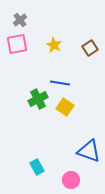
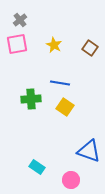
brown square: rotated 21 degrees counterclockwise
green cross: moved 7 px left; rotated 24 degrees clockwise
cyan rectangle: rotated 28 degrees counterclockwise
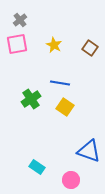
green cross: rotated 30 degrees counterclockwise
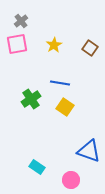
gray cross: moved 1 px right, 1 px down
yellow star: rotated 14 degrees clockwise
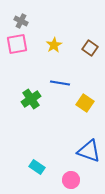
gray cross: rotated 24 degrees counterclockwise
yellow square: moved 20 px right, 4 px up
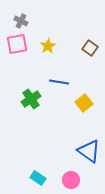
yellow star: moved 6 px left, 1 px down
blue line: moved 1 px left, 1 px up
yellow square: moved 1 px left; rotated 18 degrees clockwise
blue triangle: rotated 15 degrees clockwise
cyan rectangle: moved 1 px right, 11 px down
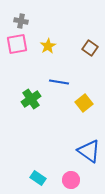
gray cross: rotated 16 degrees counterclockwise
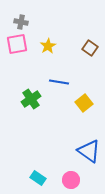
gray cross: moved 1 px down
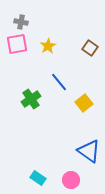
blue line: rotated 42 degrees clockwise
